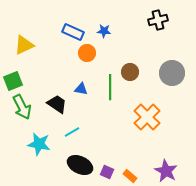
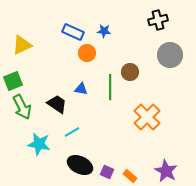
yellow triangle: moved 2 px left
gray circle: moved 2 px left, 18 px up
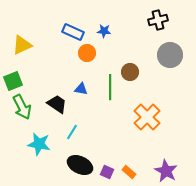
cyan line: rotated 28 degrees counterclockwise
orange rectangle: moved 1 px left, 4 px up
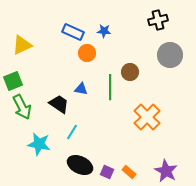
black trapezoid: moved 2 px right
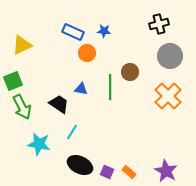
black cross: moved 1 px right, 4 px down
gray circle: moved 1 px down
orange cross: moved 21 px right, 21 px up
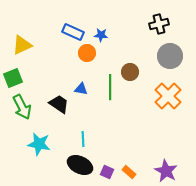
blue star: moved 3 px left, 4 px down
green square: moved 3 px up
cyan line: moved 11 px right, 7 px down; rotated 35 degrees counterclockwise
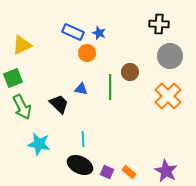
black cross: rotated 18 degrees clockwise
blue star: moved 2 px left, 2 px up; rotated 16 degrees clockwise
black trapezoid: rotated 10 degrees clockwise
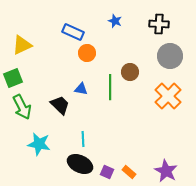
blue star: moved 16 px right, 12 px up
black trapezoid: moved 1 px right, 1 px down
black ellipse: moved 1 px up
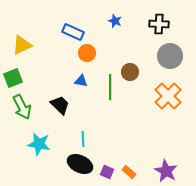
blue triangle: moved 8 px up
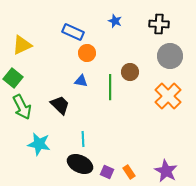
green square: rotated 30 degrees counterclockwise
orange rectangle: rotated 16 degrees clockwise
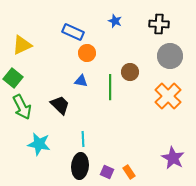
black ellipse: moved 2 px down; rotated 70 degrees clockwise
purple star: moved 7 px right, 13 px up
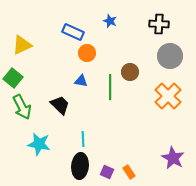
blue star: moved 5 px left
